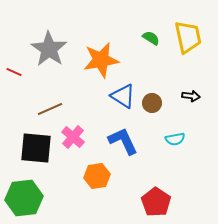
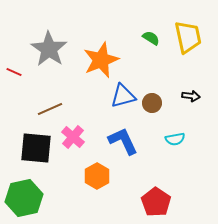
orange star: rotated 12 degrees counterclockwise
blue triangle: rotated 48 degrees counterclockwise
orange hexagon: rotated 20 degrees counterclockwise
green hexagon: rotated 6 degrees counterclockwise
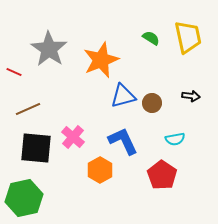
brown line: moved 22 px left
orange hexagon: moved 3 px right, 6 px up
red pentagon: moved 6 px right, 27 px up
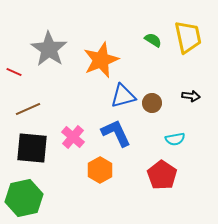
green semicircle: moved 2 px right, 2 px down
blue L-shape: moved 7 px left, 8 px up
black square: moved 4 px left
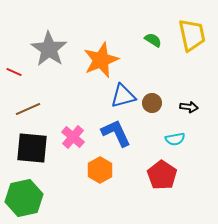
yellow trapezoid: moved 4 px right, 2 px up
black arrow: moved 2 px left, 11 px down
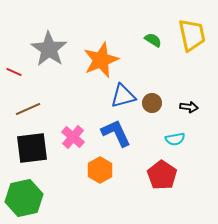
black square: rotated 12 degrees counterclockwise
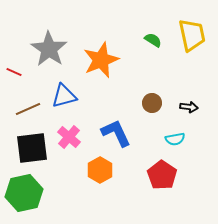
blue triangle: moved 59 px left
pink cross: moved 4 px left
green hexagon: moved 5 px up
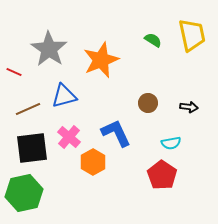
brown circle: moved 4 px left
cyan semicircle: moved 4 px left, 4 px down
orange hexagon: moved 7 px left, 8 px up
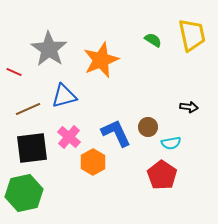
brown circle: moved 24 px down
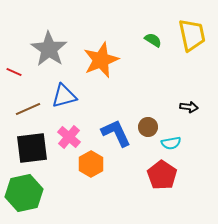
orange hexagon: moved 2 px left, 2 px down
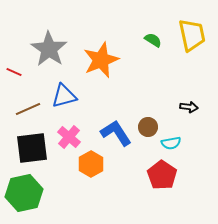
blue L-shape: rotated 8 degrees counterclockwise
